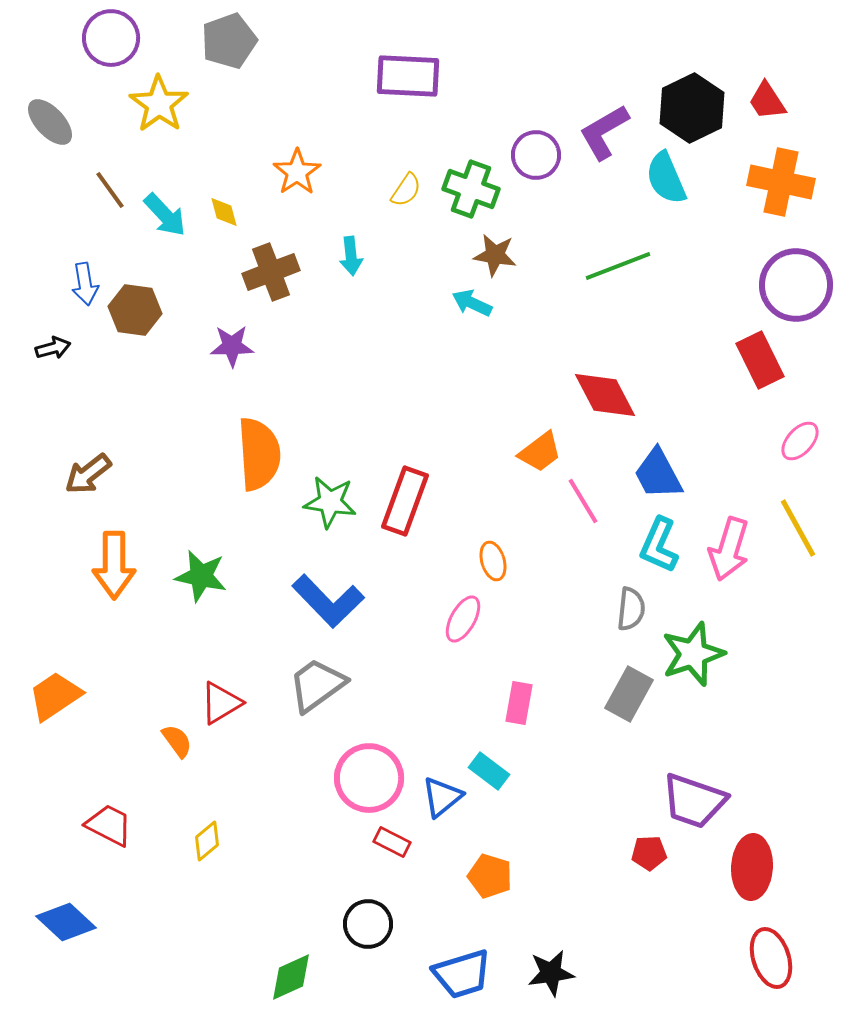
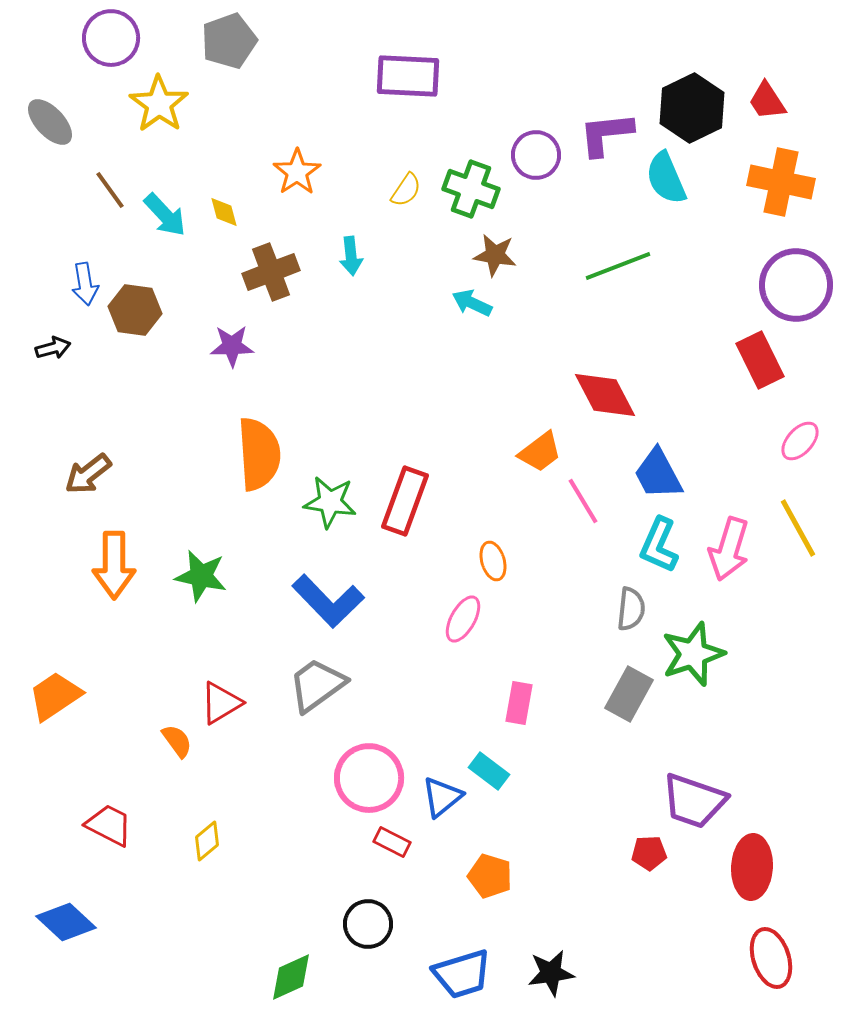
purple L-shape at (604, 132): moved 2 px right, 2 px down; rotated 24 degrees clockwise
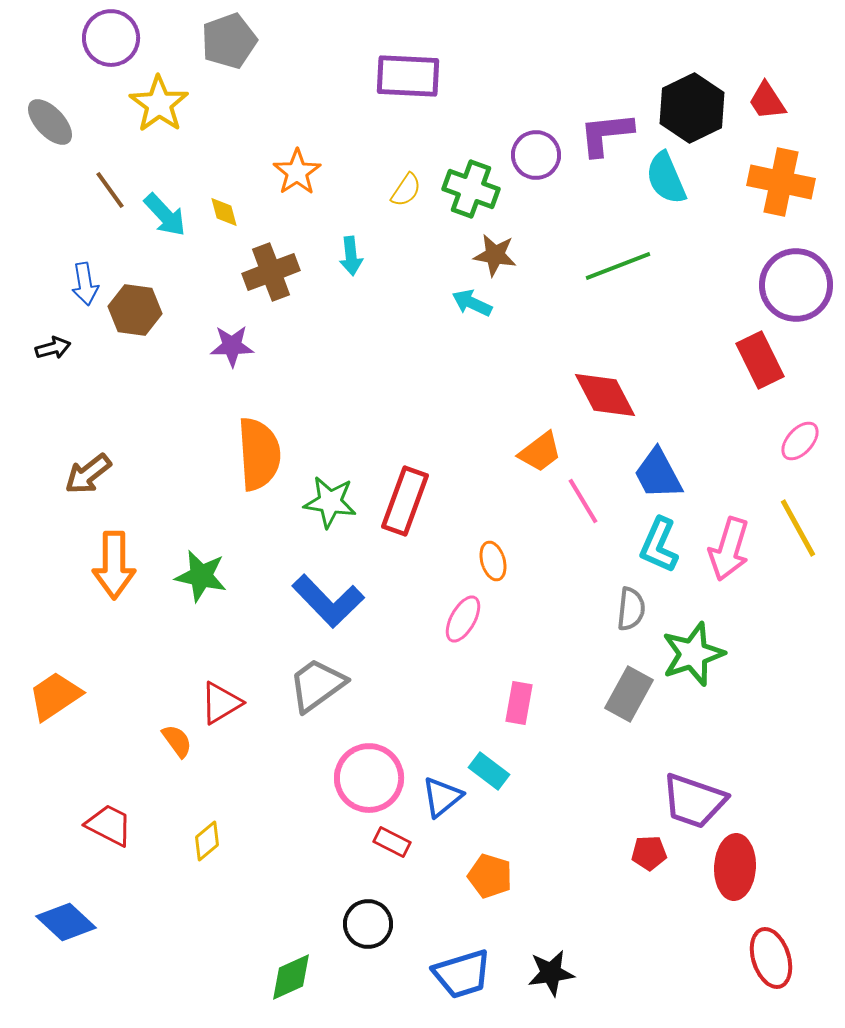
red ellipse at (752, 867): moved 17 px left
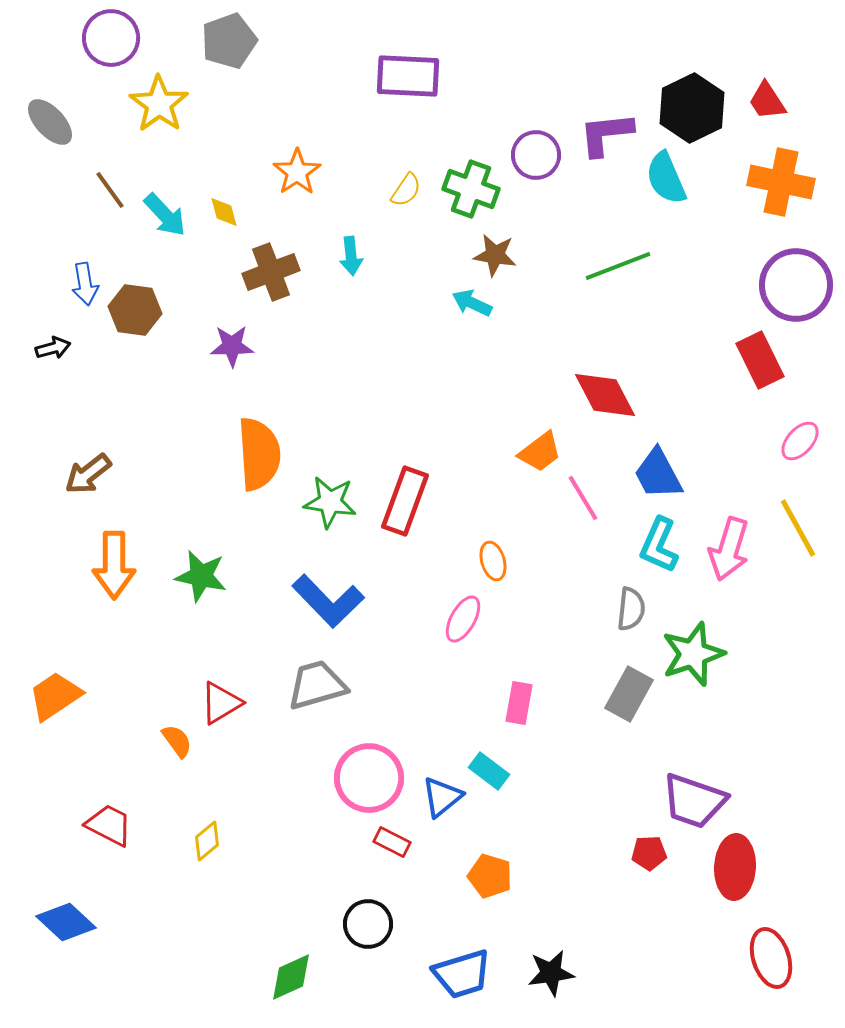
pink line at (583, 501): moved 3 px up
gray trapezoid at (317, 685): rotated 20 degrees clockwise
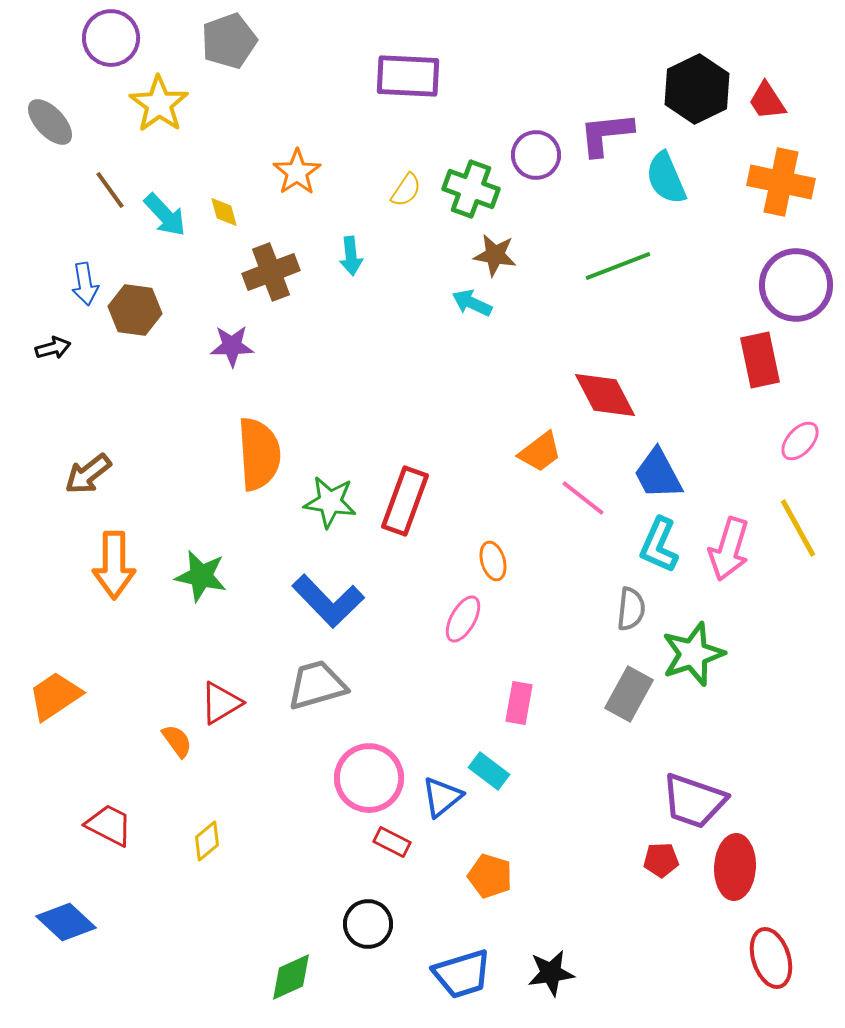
black hexagon at (692, 108): moved 5 px right, 19 px up
red rectangle at (760, 360): rotated 14 degrees clockwise
pink line at (583, 498): rotated 21 degrees counterclockwise
red pentagon at (649, 853): moved 12 px right, 7 px down
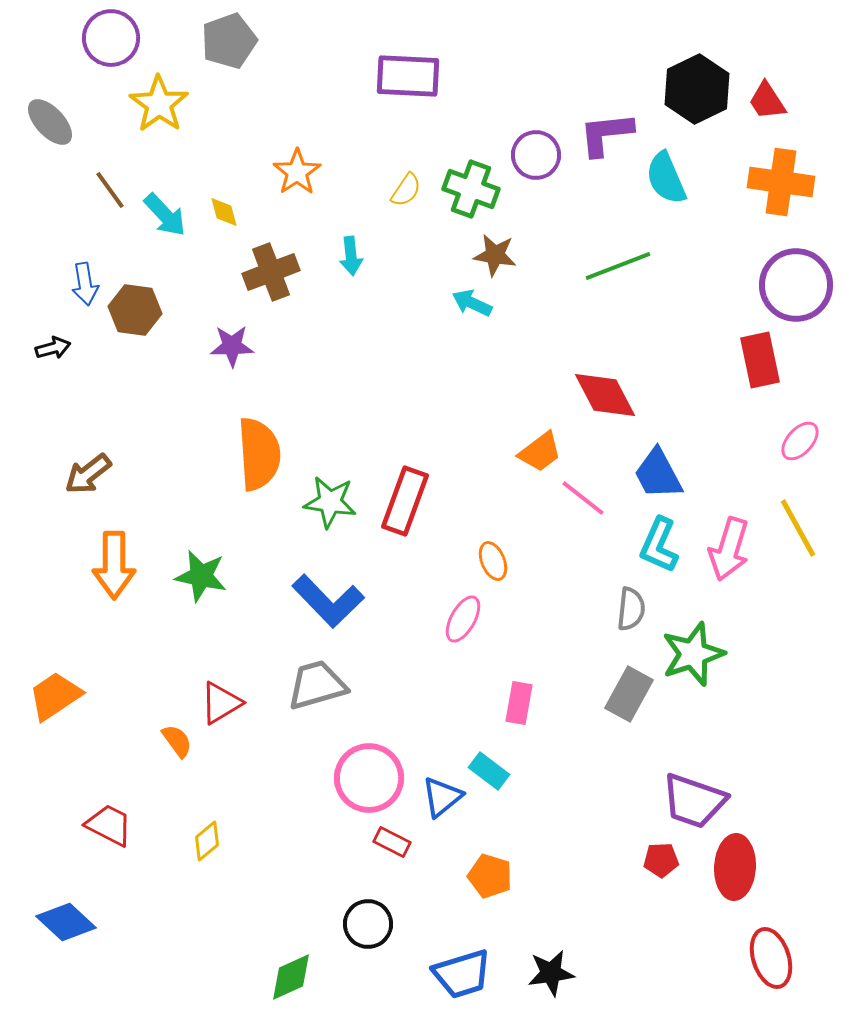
orange cross at (781, 182): rotated 4 degrees counterclockwise
orange ellipse at (493, 561): rotated 6 degrees counterclockwise
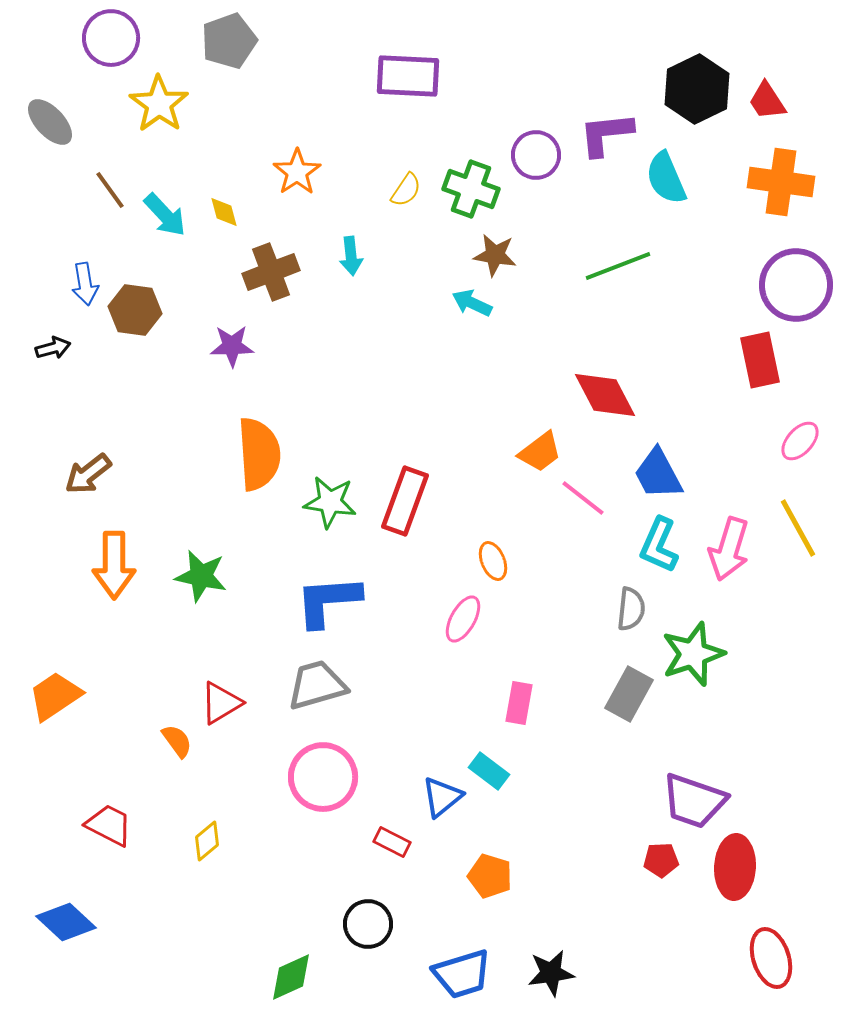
blue L-shape at (328, 601): rotated 130 degrees clockwise
pink circle at (369, 778): moved 46 px left, 1 px up
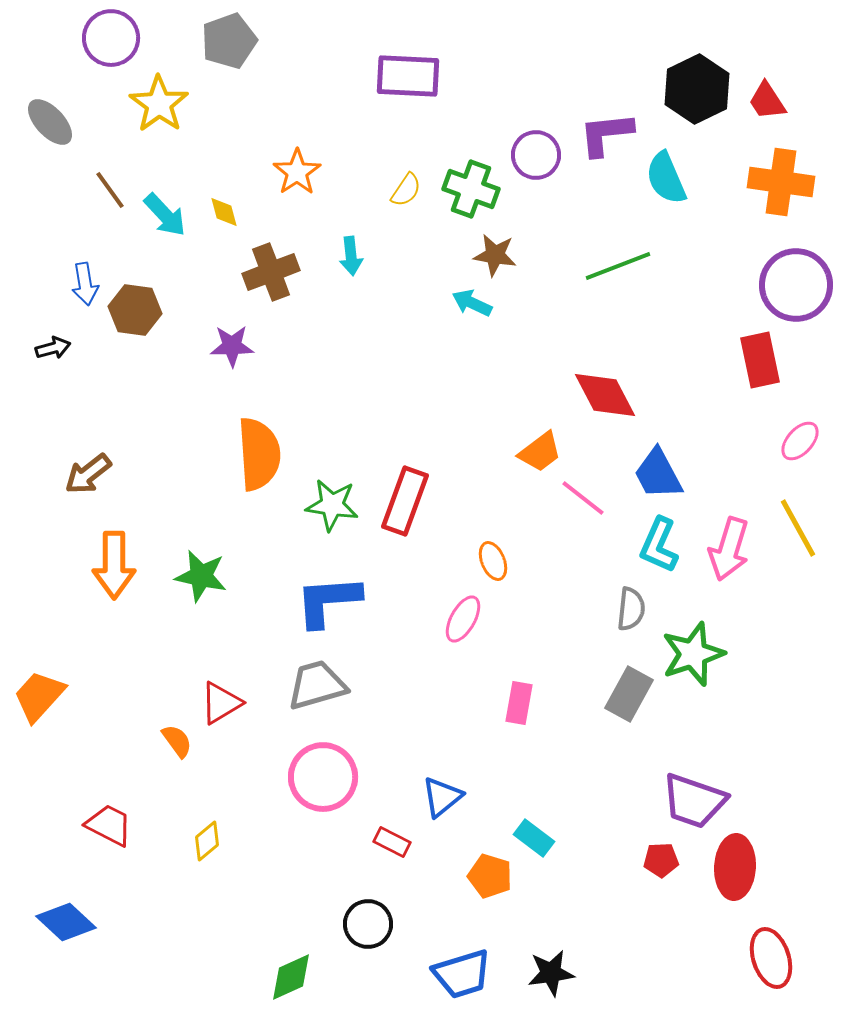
green star at (330, 502): moved 2 px right, 3 px down
orange trapezoid at (55, 696): moved 16 px left; rotated 14 degrees counterclockwise
cyan rectangle at (489, 771): moved 45 px right, 67 px down
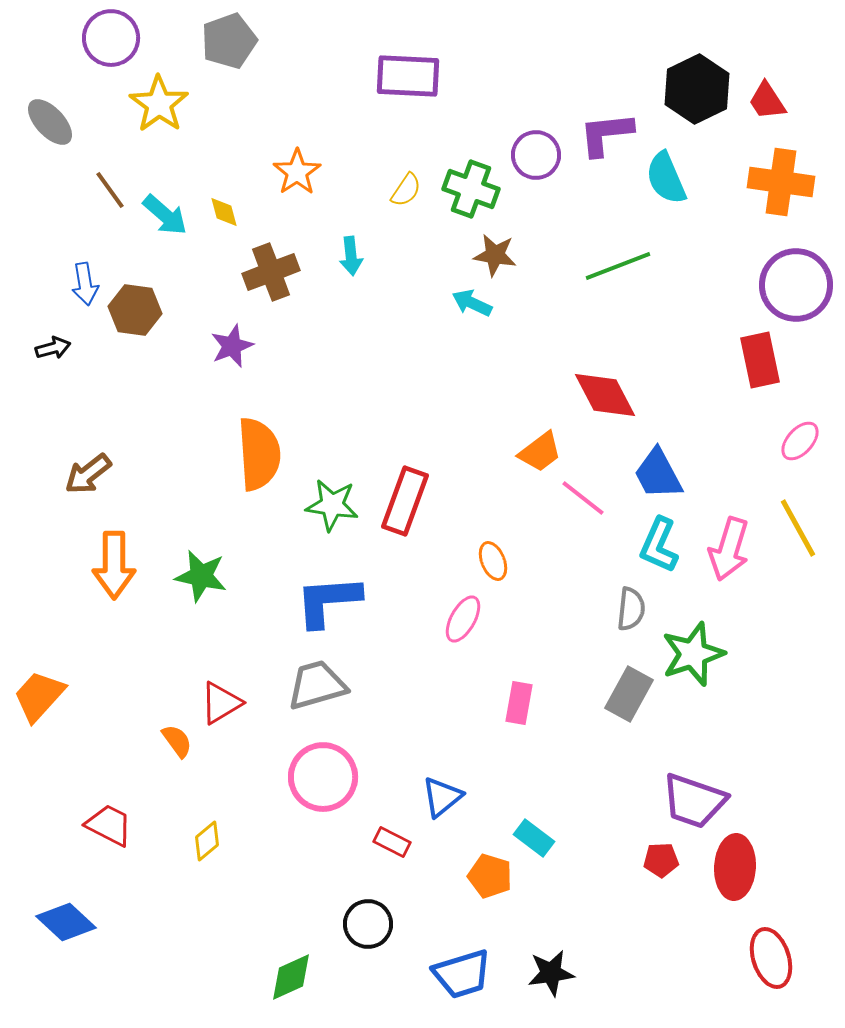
cyan arrow at (165, 215): rotated 6 degrees counterclockwise
purple star at (232, 346): rotated 21 degrees counterclockwise
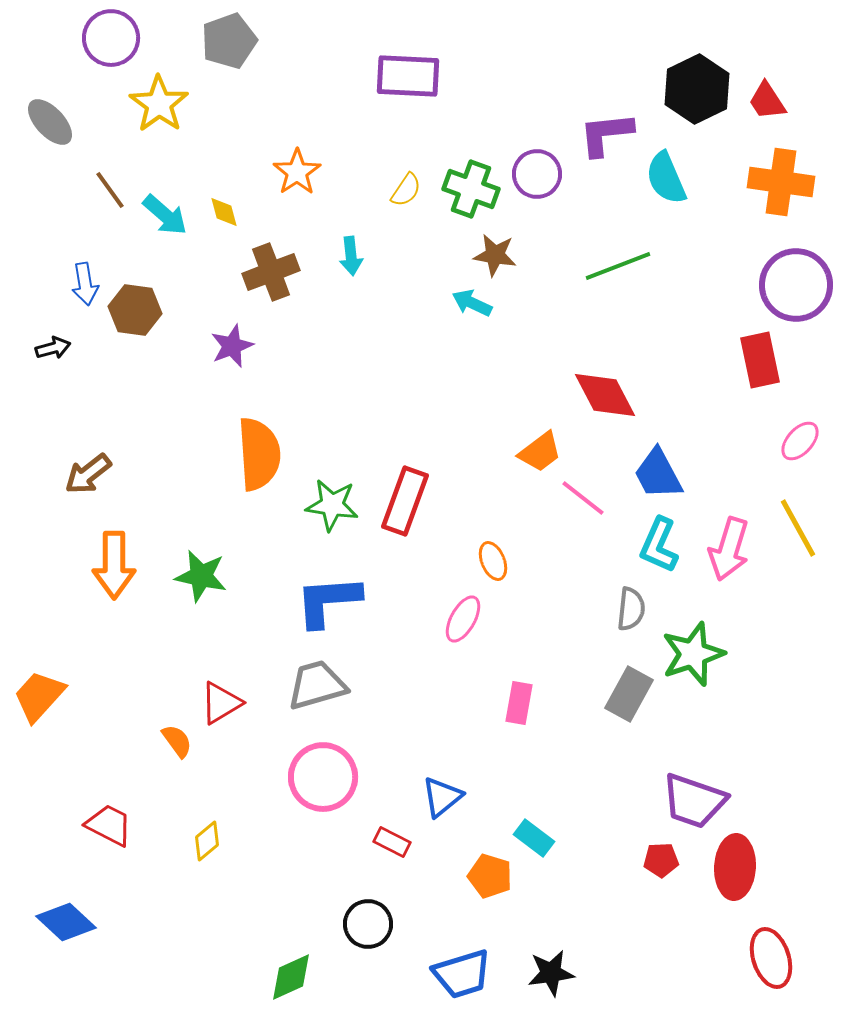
purple circle at (536, 155): moved 1 px right, 19 px down
